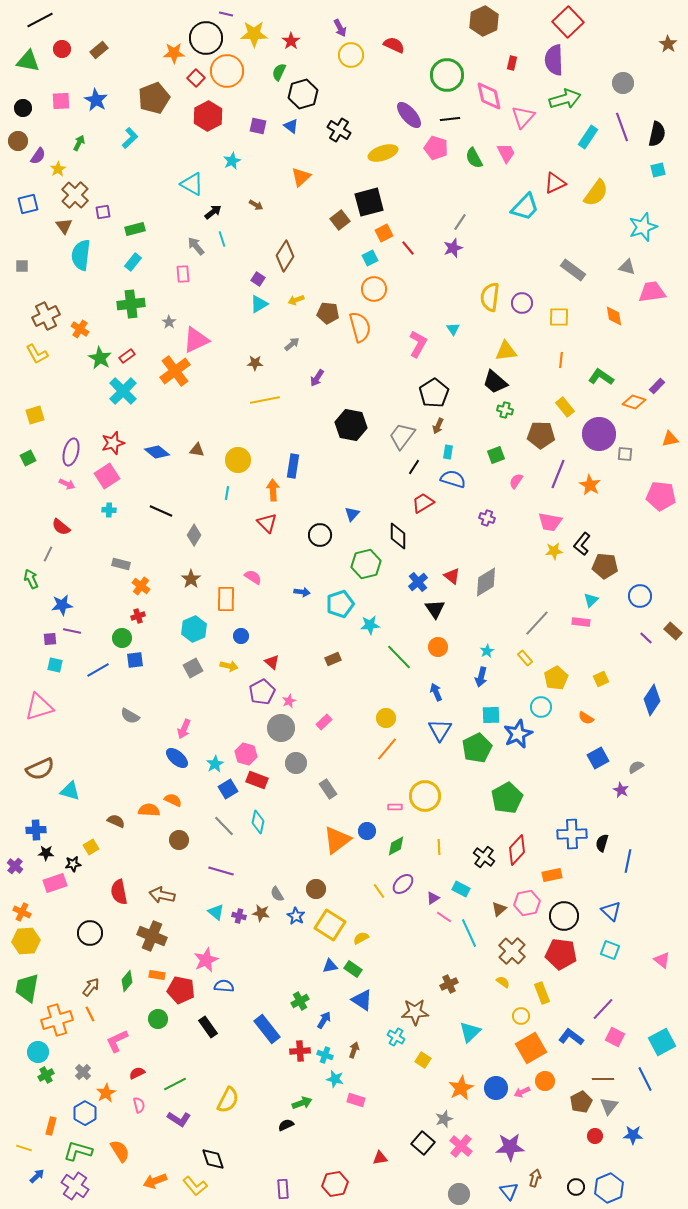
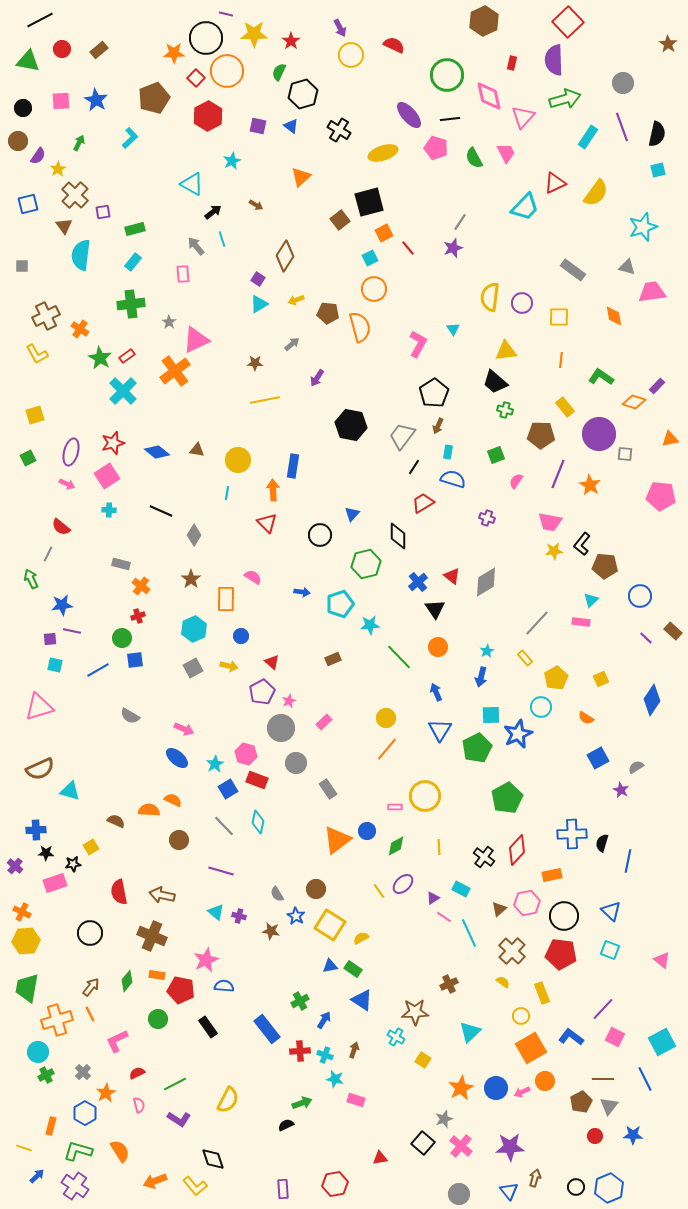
pink arrow at (184, 729): rotated 90 degrees counterclockwise
brown star at (261, 913): moved 10 px right, 18 px down
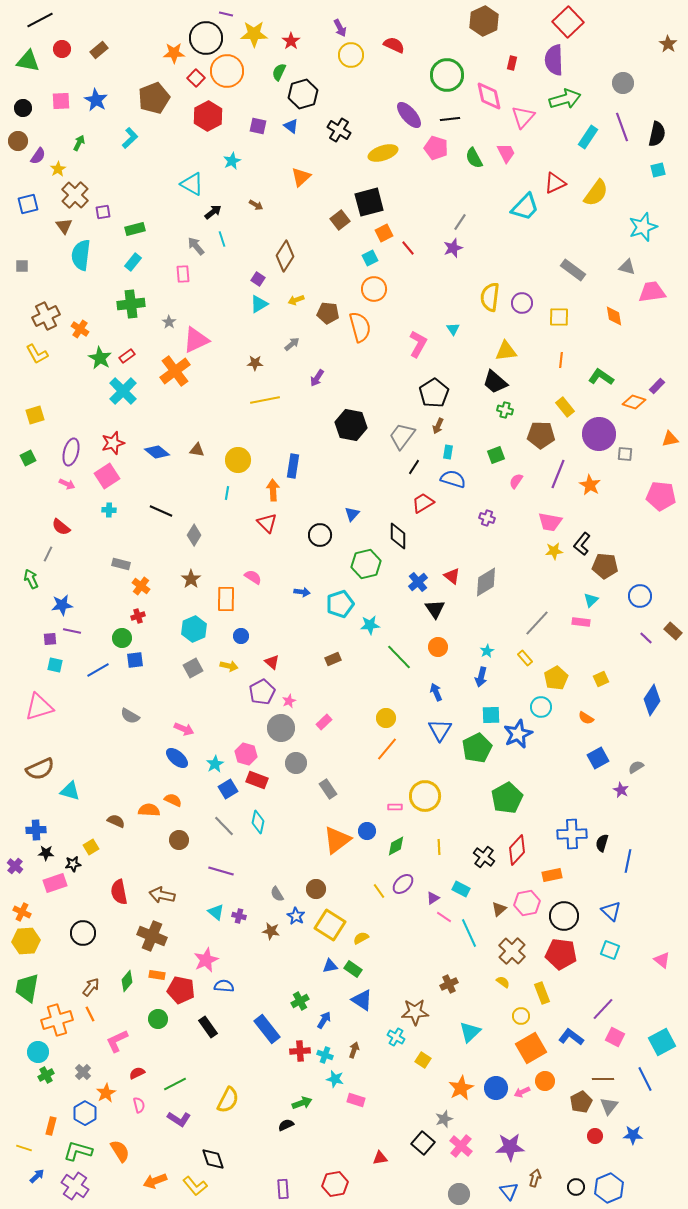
black circle at (90, 933): moved 7 px left
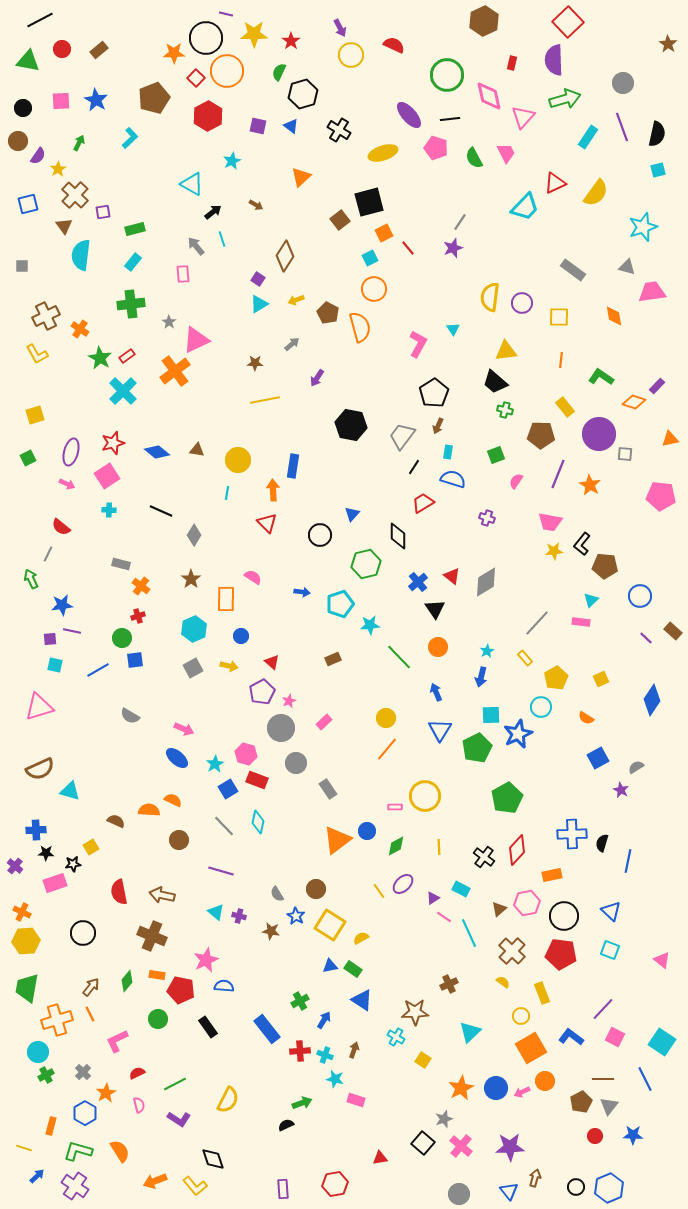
brown pentagon at (328, 313): rotated 20 degrees clockwise
cyan square at (662, 1042): rotated 28 degrees counterclockwise
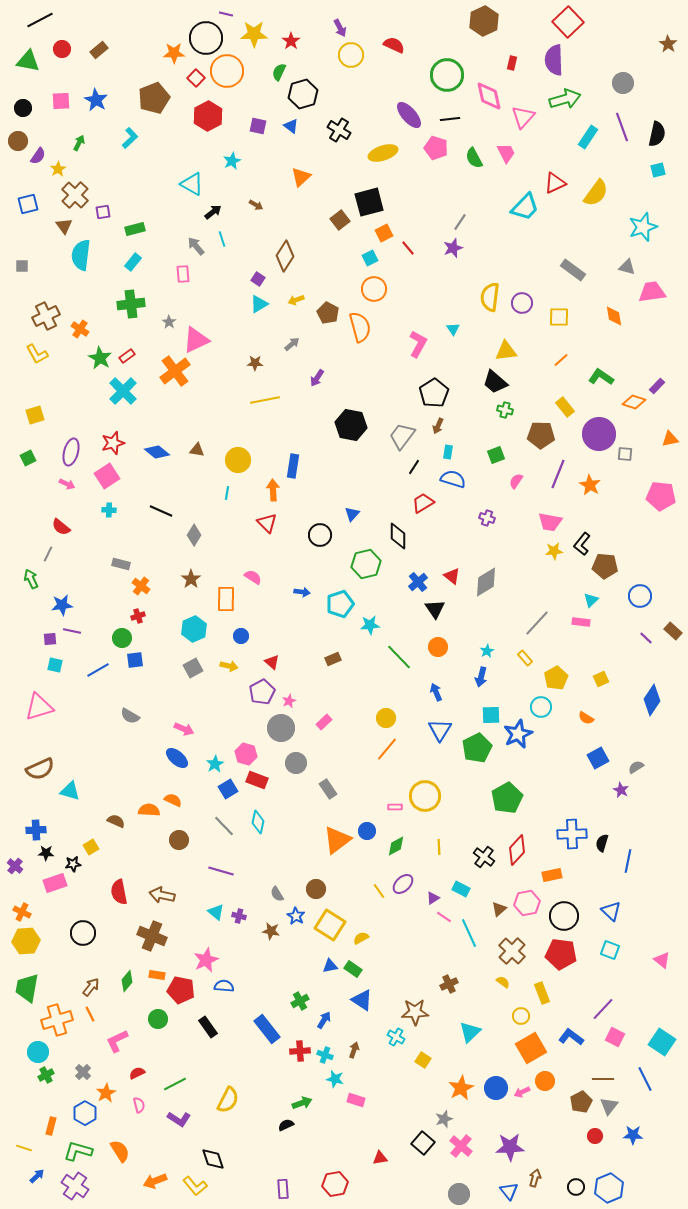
orange line at (561, 360): rotated 42 degrees clockwise
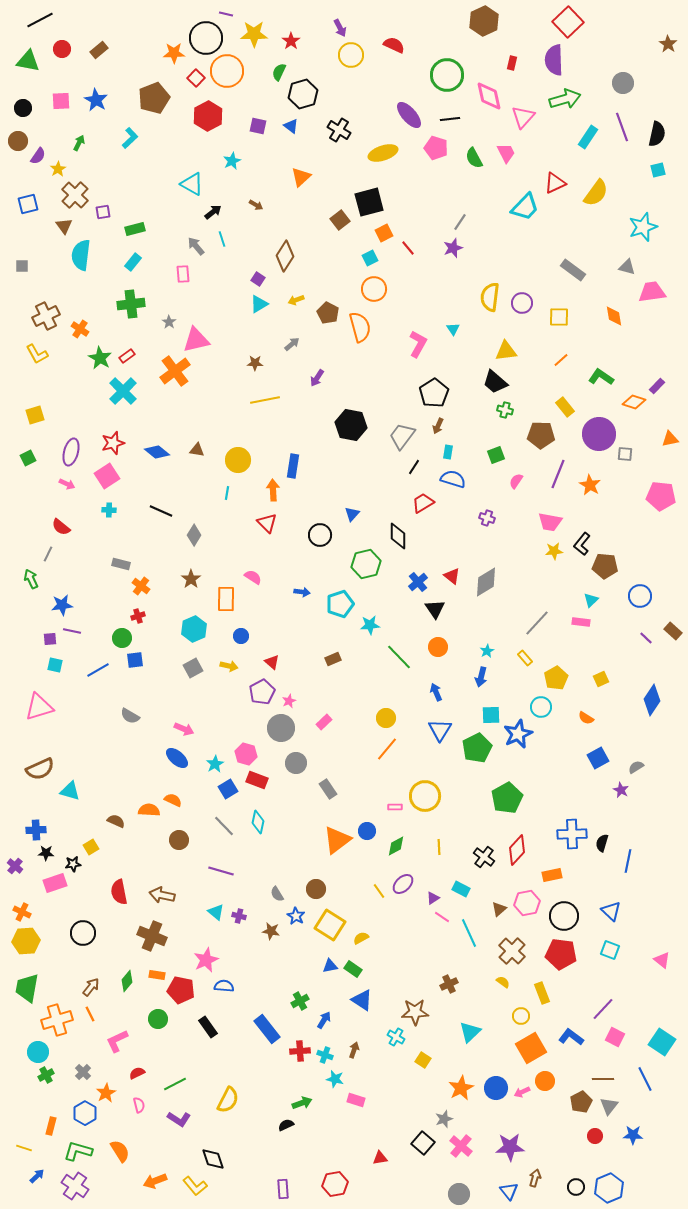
pink triangle at (196, 340): rotated 12 degrees clockwise
pink line at (444, 917): moved 2 px left
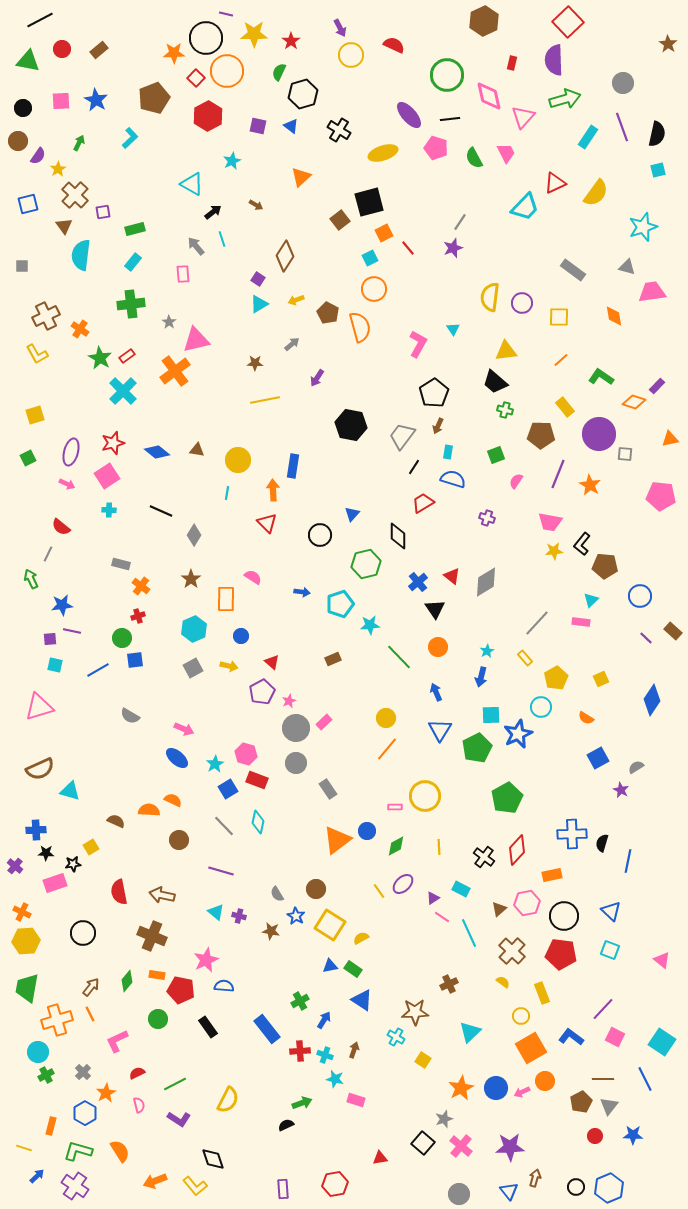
gray circle at (281, 728): moved 15 px right
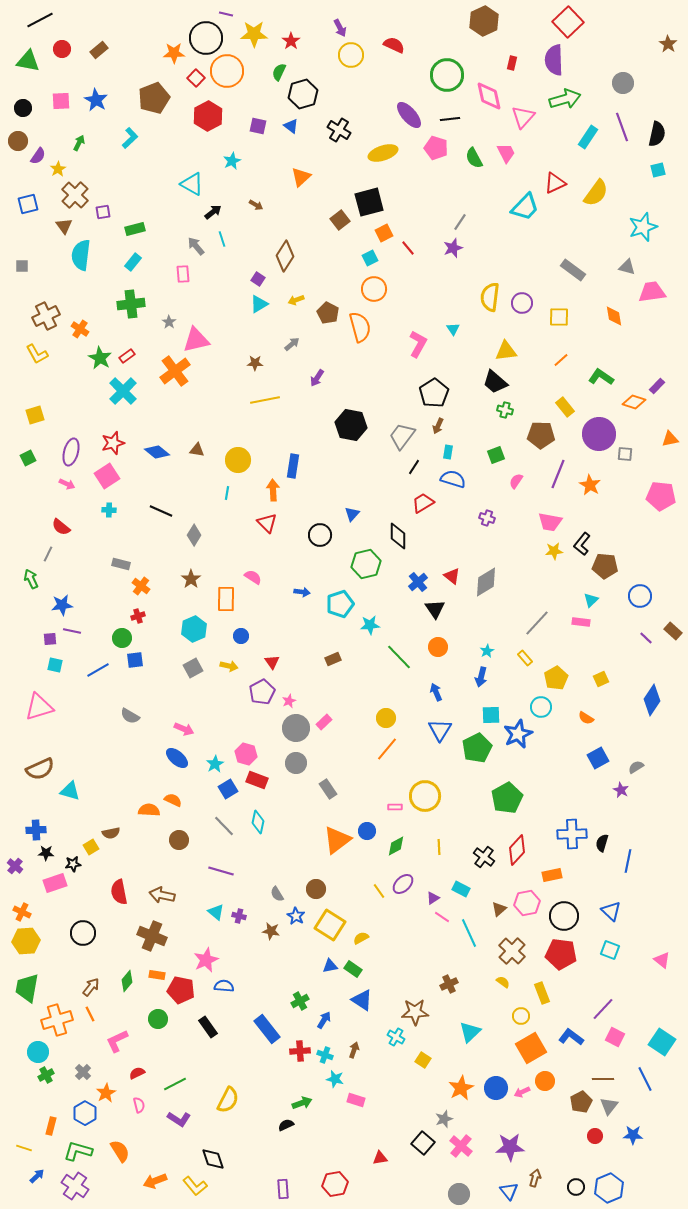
red triangle at (272, 662): rotated 14 degrees clockwise
brown semicircle at (116, 821): moved 5 px left, 12 px down; rotated 144 degrees clockwise
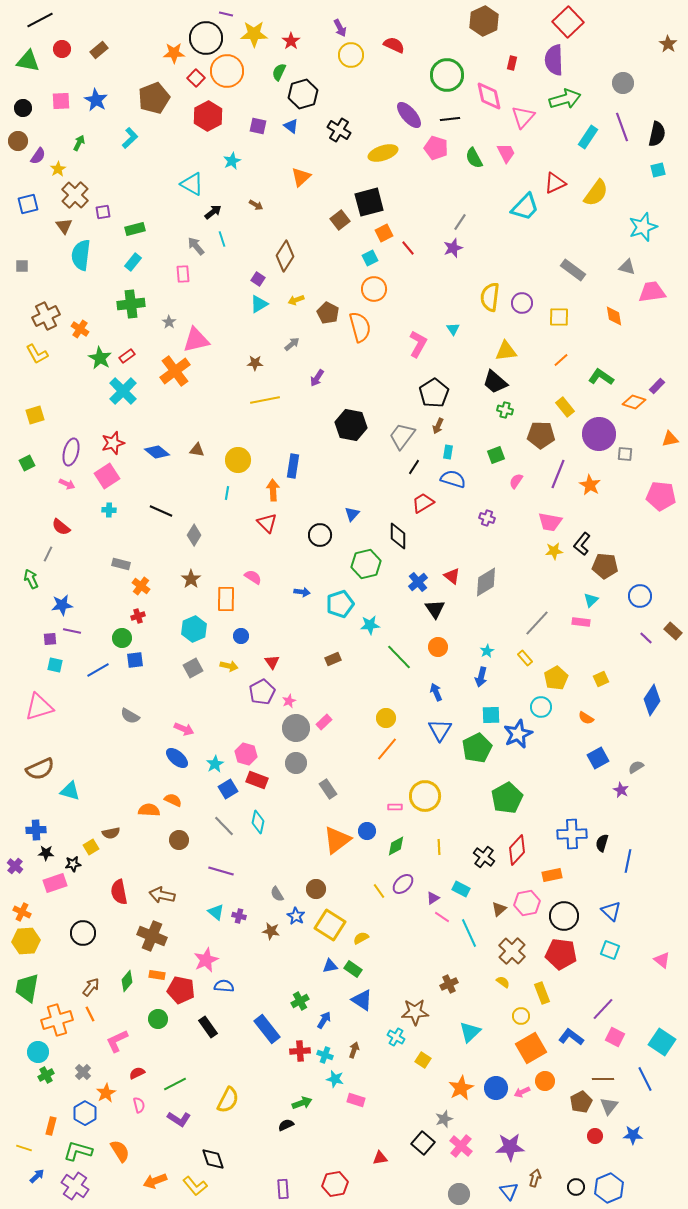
green square at (28, 458): moved 1 px left, 5 px down
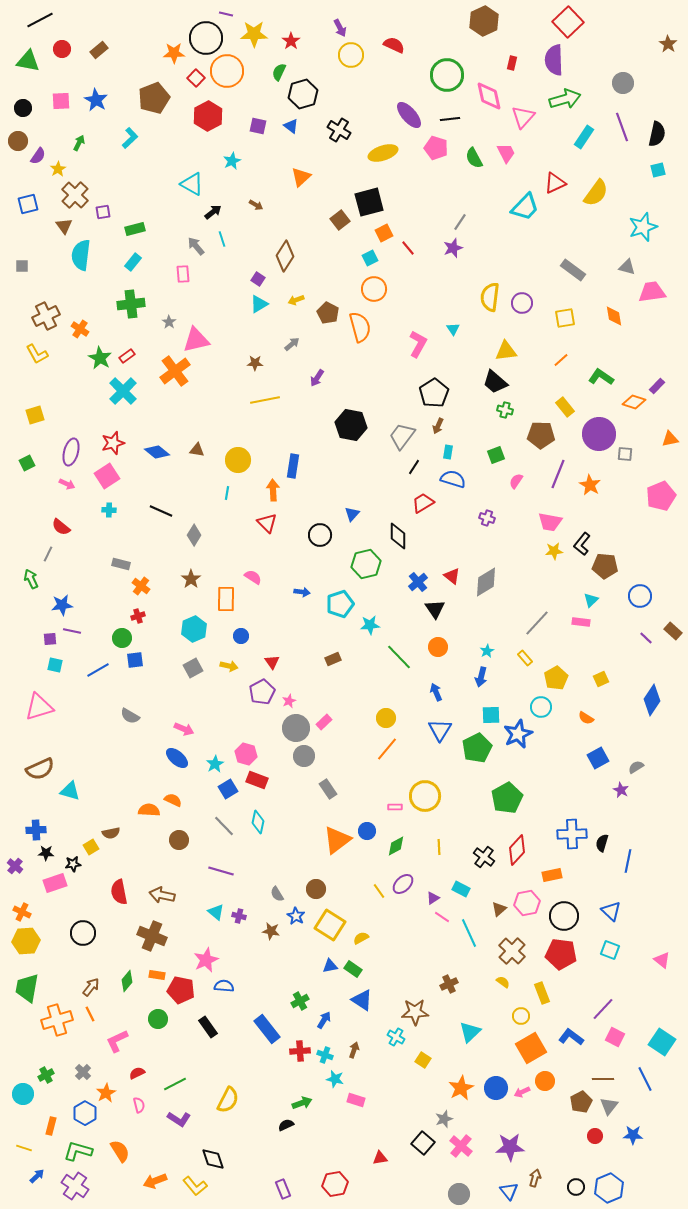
cyan rectangle at (588, 137): moved 4 px left
yellow square at (559, 317): moved 6 px right, 1 px down; rotated 10 degrees counterclockwise
pink pentagon at (661, 496): rotated 28 degrees counterclockwise
gray circle at (296, 763): moved 8 px right, 7 px up
cyan circle at (38, 1052): moved 15 px left, 42 px down
purple rectangle at (283, 1189): rotated 18 degrees counterclockwise
